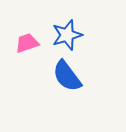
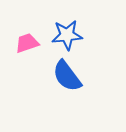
blue star: rotated 12 degrees clockwise
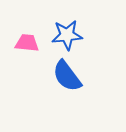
pink trapezoid: rotated 25 degrees clockwise
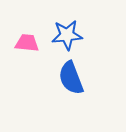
blue semicircle: moved 4 px right, 2 px down; rotated 16 degrees clockwise
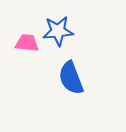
blue star: moved 9 px left, 4 px up
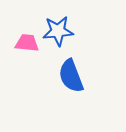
blue semicircle: moved 2 px up
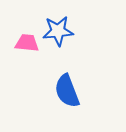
blue semicircle: moved 4 px left, 15 px down
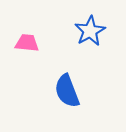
blue star: moved 32 px right; rotated 24 degrees counterclockwise
